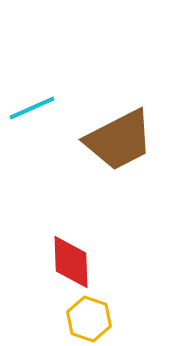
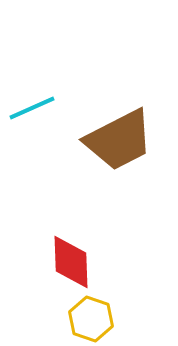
yellow hexagon: moved 2 px right
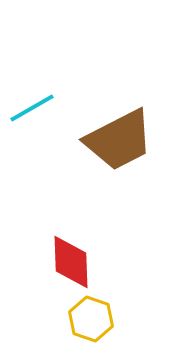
cyan line: rotated 6 degrees counterclockwise
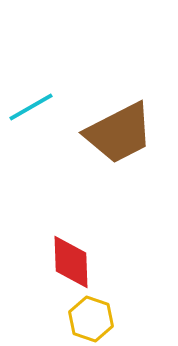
cyan line: moved 1 px left, 1 px up
brown trapezoid: moved 7 px up
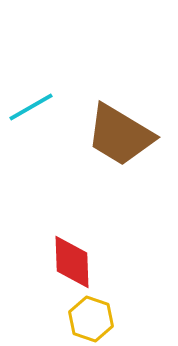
brown trapezoid: moved 1 px right, 2 px down; rotated 58 degrees clockwise
red diamond: moved 1 px right
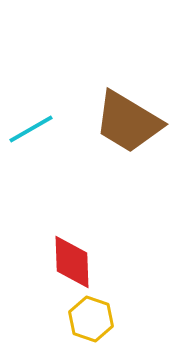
cyan line: moved 22 px down
brown trapezoid: moved 8 px right, 13 px up
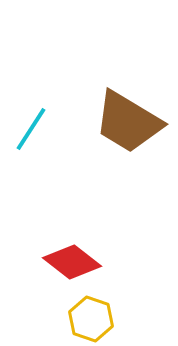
cyan line: rotated 27 degrees counterclockwise
red diamond: rotated 50 degrees counterclockwise
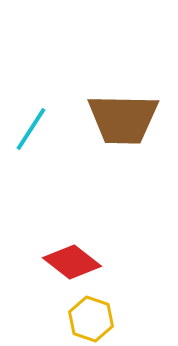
brown trapezoid: moved 5 px left, 3 px up; rotated 30 degrees counterclockwise
